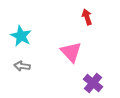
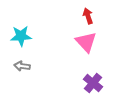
red arrow: moved 1 px right, 1 px up
cyan star: rotated 30 degrees counterclockwise
pink triangle: moved 15 px right, 10 px up
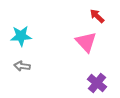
red arrow: moved 9 px right; rotated 28 degrees counterclockwise
purple cross: moved 4 px right
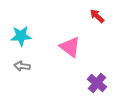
pink triangle: moved 16 px left, 5 px down; rotated 10 degrees counterclockwise
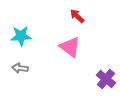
red arrow: moved 20 px left
gray arrow: moved 2 px left, 2 px down
purple cross: moved 9 px right, 4 px up
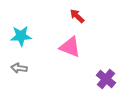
pink triangle: rotated 15 degrees counterclockwise
gray arrow: moved 1 px left
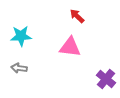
pink triangle: rotated 15 degrees counterclockwise
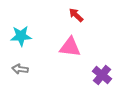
red arrow: moved 1 px left, 1 px up
gray arrow: moved 1 px right, 1 px down
purple cross: moved 4 px left, 4 px up
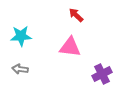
purple cross: moved 1 px up; rotated 24 degrees clockwise
